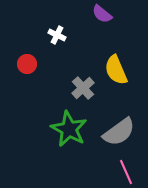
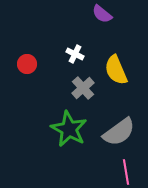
white cross: moved 18 px right, 19 px down
pink line: rotated 15 degrees clockwise
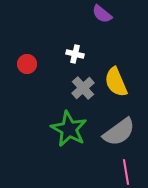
white cross: rotated 12 degrees counterclockwise
yellow semicircle: moved 12 px down
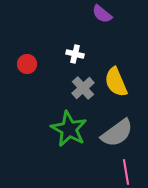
gray semicircle: moved 2 px left, 1 px down
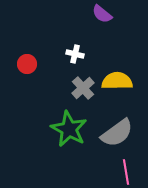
yellow semicircle: moved 1 px right, 1 px up; rotated 112 degrees clockwise
